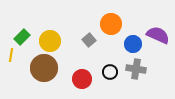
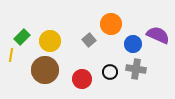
brown circle: moved 1 px right, 2 px down
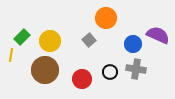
orange circle: moved 5 px left, 6 px up
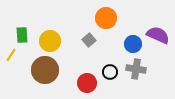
green rectangle: moved 2 px up; rotated 49 degrees counterclockwise
yellow line: rotated 24 degrees clockwise
red circle: moved 5 px right, 4 px down
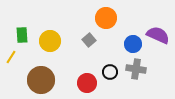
yellow line: moved 2 px down
brown circle: moved 4 px left, 10 px down
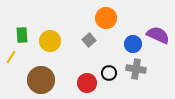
black circle: moved 1 px left, 1 px down
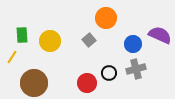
purple semicircle: moved 2 px right
yellow line: moved 1 px right
gray cross: rotated 24 degrees counterclockwise
brown circle: moved 7 px left, 3 px down
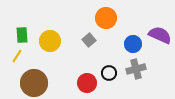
yellow line: moved 5 px right, 1 px up
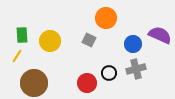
gray square: rotated 24 degrees counterclockwise
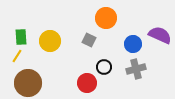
green rectangle: moved 1 px left, 2 px down
black circle: moved 5 px left, 6 px up
brown circle: moved 6 px left
